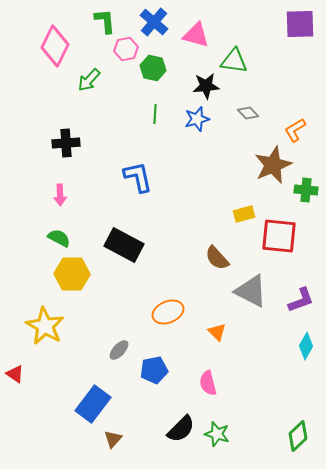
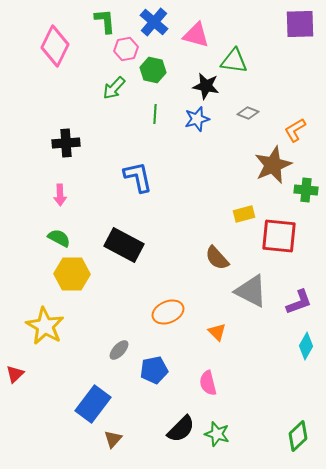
green hexagon: moved 2 px down
green arrow: moved 25 px right, 8 px down
black star: rotated 16 degrees clockwise
gray diamond: rotated 25 degrees counterclockwise
purple L-shape: moved 2 px left, 2 px down
red triangle: rotated 42 degrees clockwise
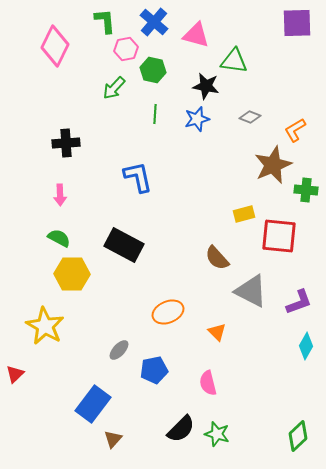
purple square: moved 3 px left, 1 px up
gray diamond: moved 2 px right, 4 px down
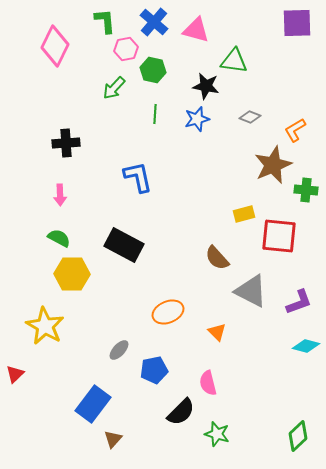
pink triangle: moved 5 px up
cyan diamond: rotated 76 degrees clockwise
black semicircle: moved 17 px up
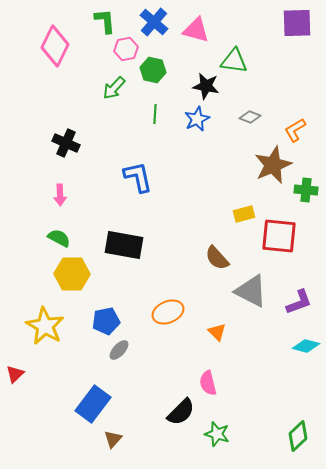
blue star: rotated 10 degrees counterclockwise
black cross: rotated 28 degrees clockwise
black rectangle: rotated 18 degrees counterclockwise
blue pentagon: moved 48 px left, 49 px up
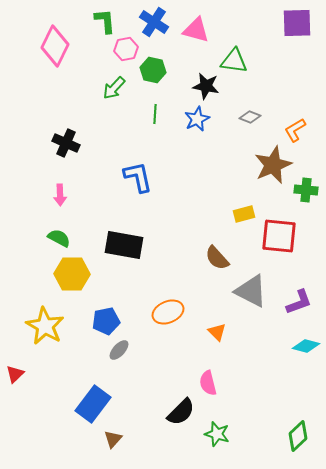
blue cross: rotated 8 degrees counterclockwise
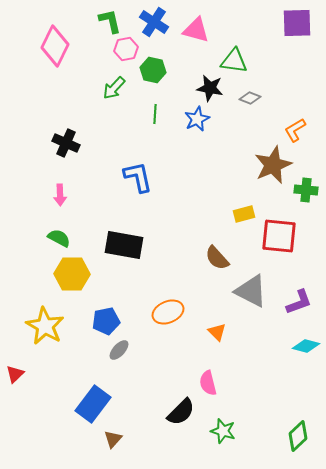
green L-shape: moved 5 px right; rotated 8 degrees counterclockwise
black star: moved 4 px right, 2 px down
gray diamond: moved 19 px up
green star: moved 6 px right, 3 px up
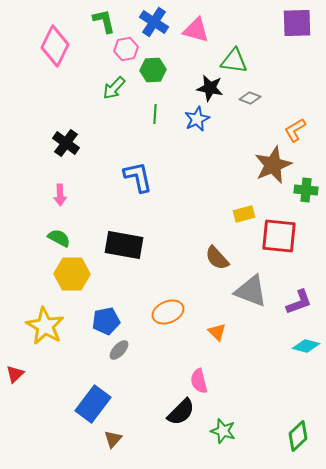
green L-shape: moved 6 px left
green hexagon: rotated 15 degrees counterclockwise
black cross: rotated 12 degrees clockwise
gray triangle: rotated 6 degrees counterclockwise
pink semicircle: moved 9 px left, 2 px up
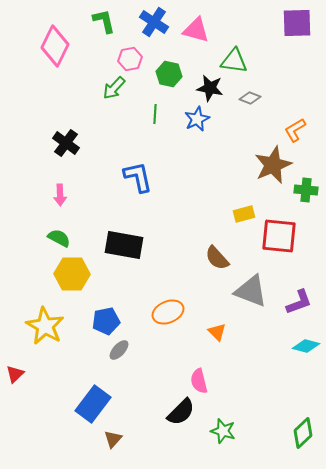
pink hexagon: moved 4 px right, 10 px down
green hexagon: moved 16 px right, 4 px down; rotated 15 degrees clockwise
green diamond: moved 5 px right, 3 px up
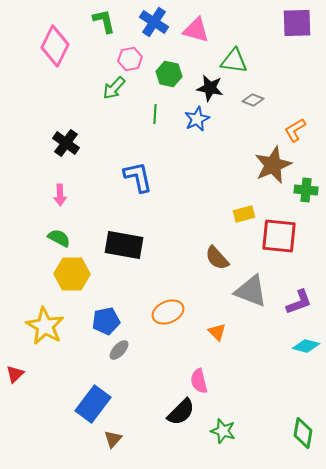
gray diamond: moved 3 px right, 2 px down
green diamond: rotated 36 degrees counterclockwise
